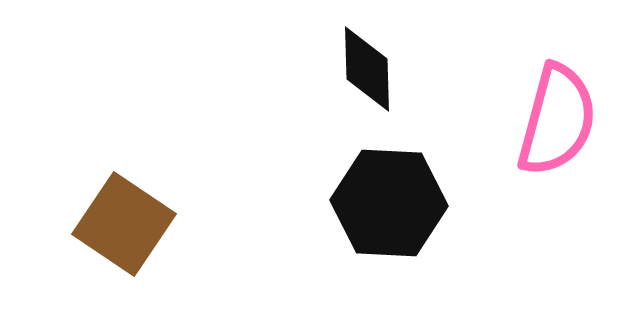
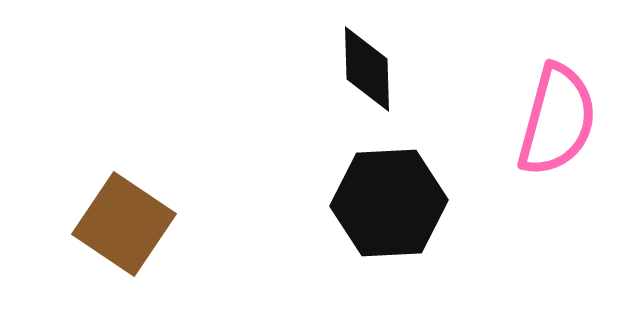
black hexagon: rotated 6 degrees counterclockwise
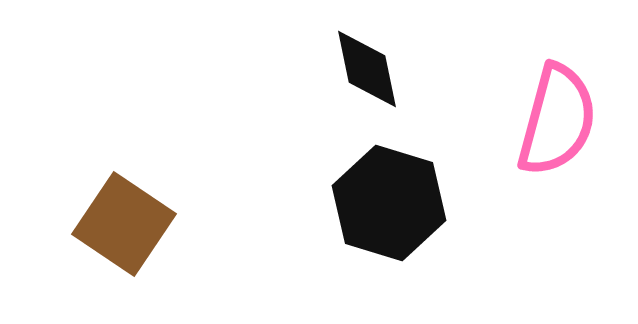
black diamond: rotated 10 degrees counterclockwise
black hexagon: rotated 20 degrees clockwise
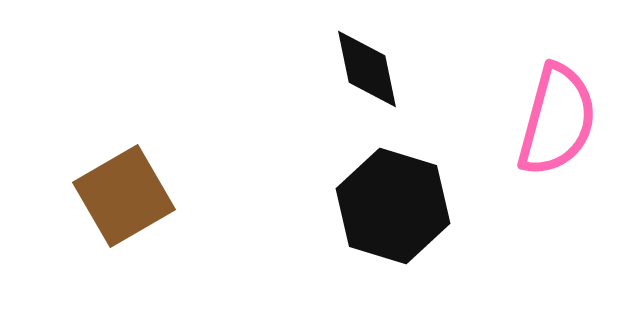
black hexagon: moved 4 px right, 3 px down
brown square: moved 28 px up; rotated 26 degrees clockwise
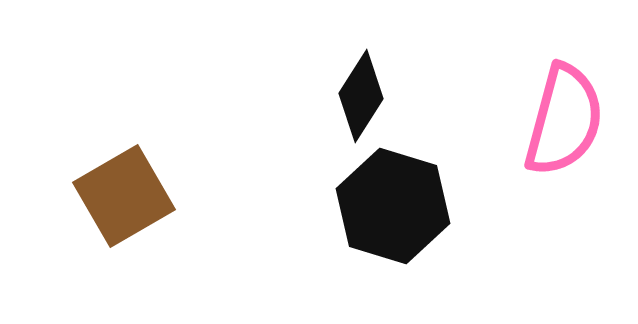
black diamond: moved 6 px left, 27 px down; rotated 44 degrees clockwise
pink semicircle: moved 7 px right
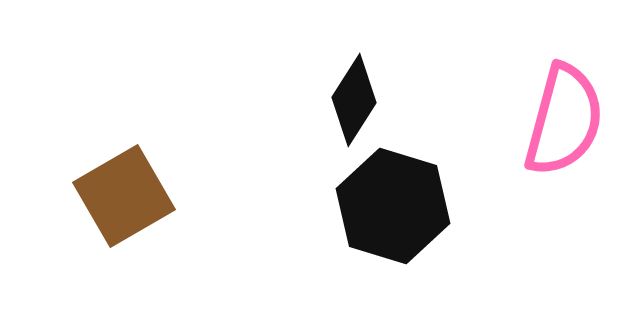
black diamond: moved 7 px left, 4 px down
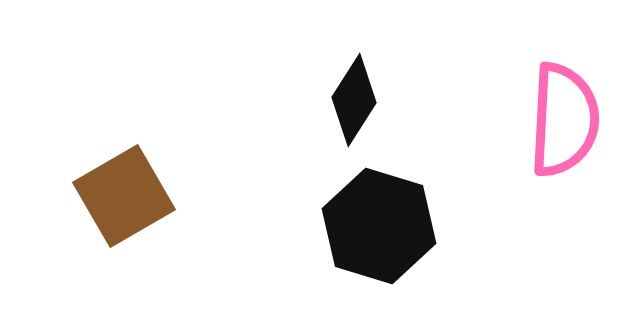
pink semicircle: rotated 12 degrees counterclockwise
black hexagon: moved 14 px left, 20 px down
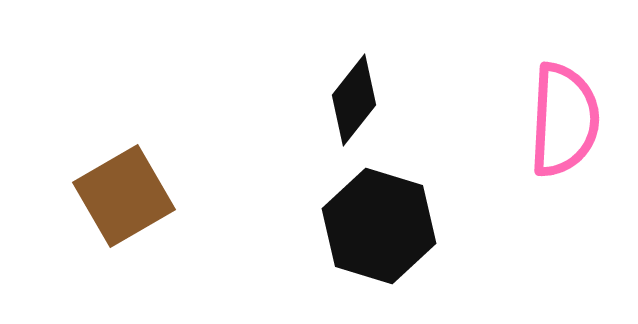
black diamond: rotated 6 degrees clockwise
